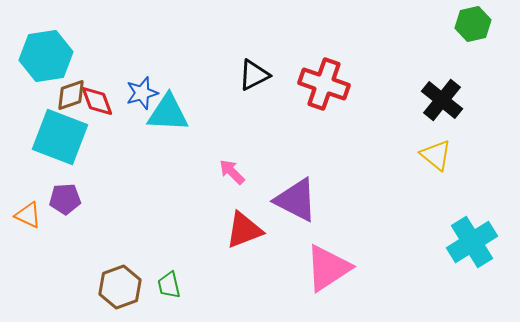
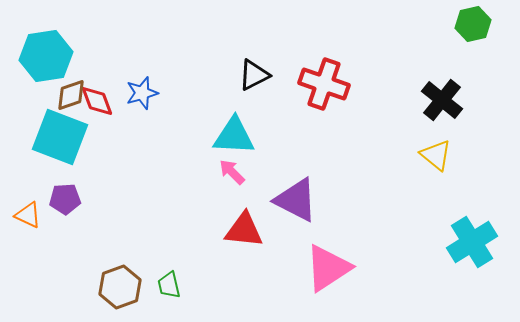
cyan triangle: moved 66 px right, 23 px down
red triangle: rotated 27 degrees clockwise
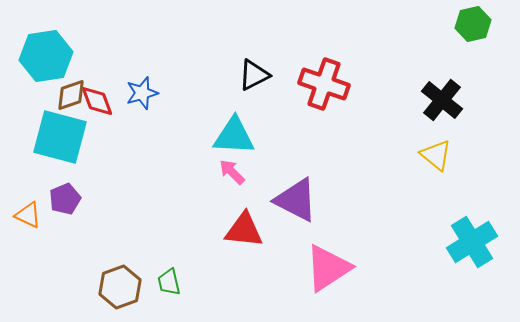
cyan square: rotated 6 degrees counterclockwise
purple pentagon: rotated 20 degrees counterclockwise
green trapezoid: moved 3 px up
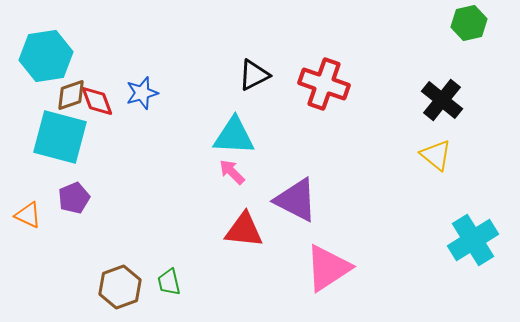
green hexagon: moved 4 px left, 1 px up
purple pentagon: moved 9 px right, 1 px up
cyan cross: moved 1 px right, 2 px up
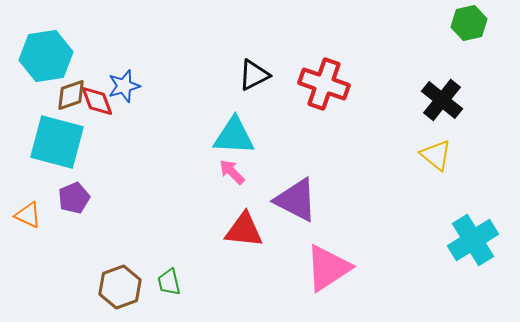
blue star: moved 18 px left, 7 px up
cyan square: moved 3 px left, 5 px down
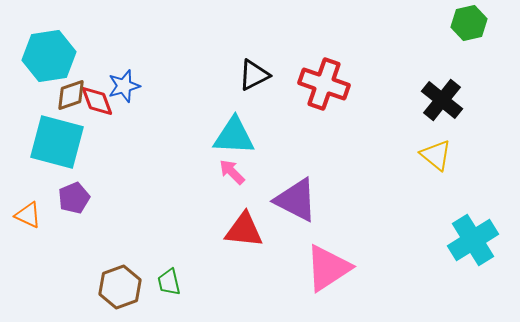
cyan hexagon: moved 3 px right
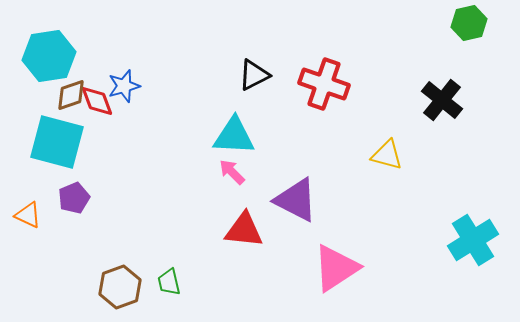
yellow triangle: moved 49 px left; rotated 24 degrees counterclockwise
pink triangle: moved 8 px right
